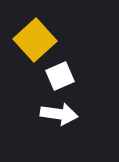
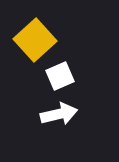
white arrow: rotated 21 degrees counterclockwise
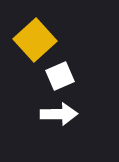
white arrow: rotated 12 degrees clockwise
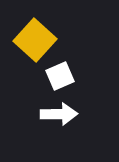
yellow square: rotated 6 degrees counterclockwise
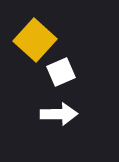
white square: moved 1 px right, 4 px up
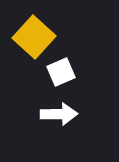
yellow square: moved 1 px left, 3 px up
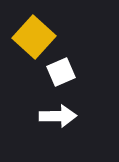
white arrow: moved 1 px left, 2 px down
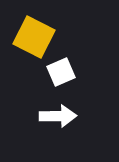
yellow square: rotated 15 degrees counterclockwise
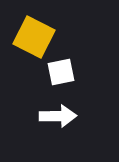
white square: rotated 12 degrees clockwise
